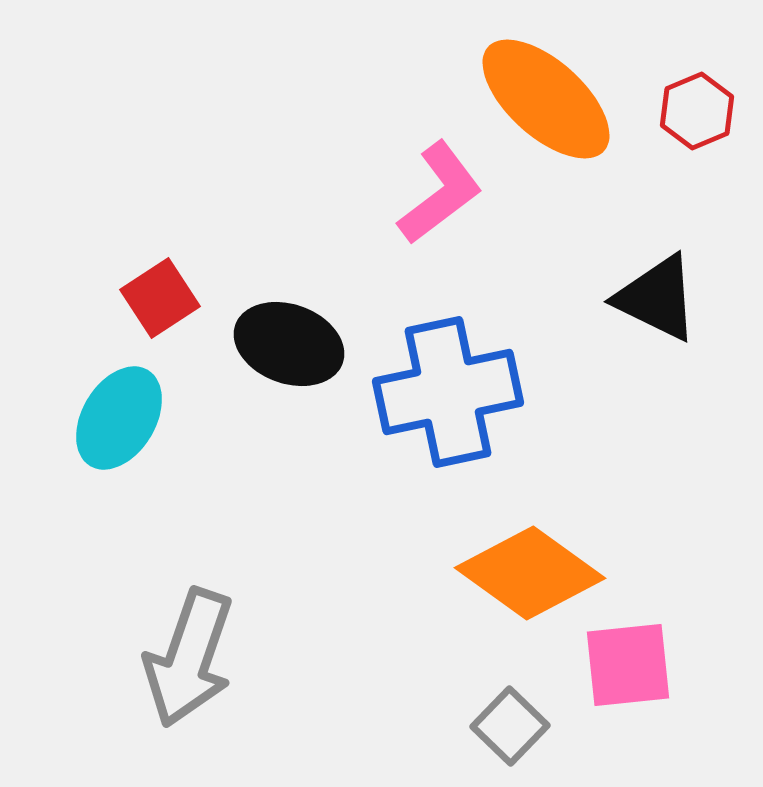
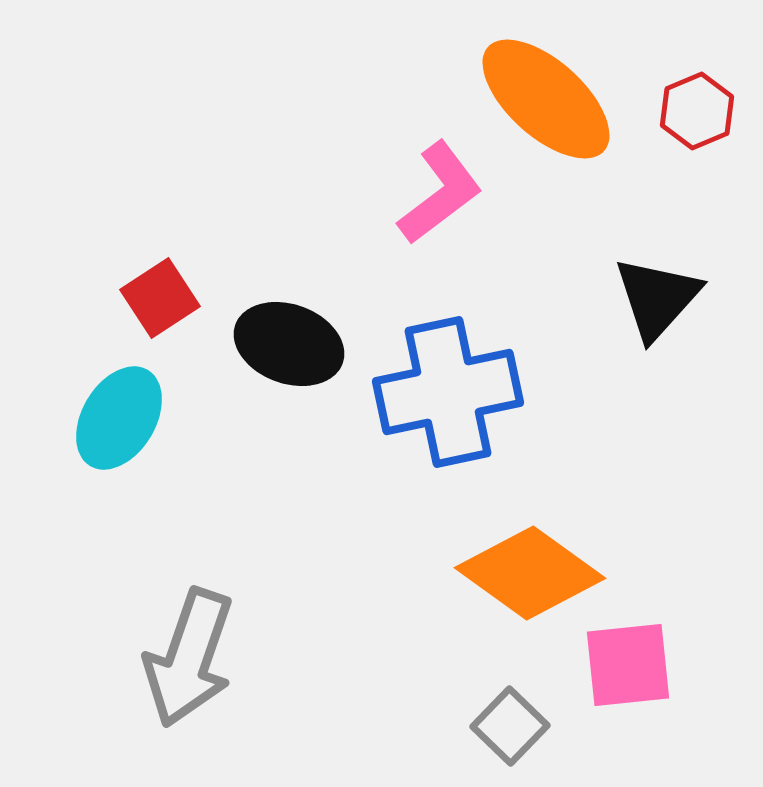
black triangle: rotated 46 degrees clockwise
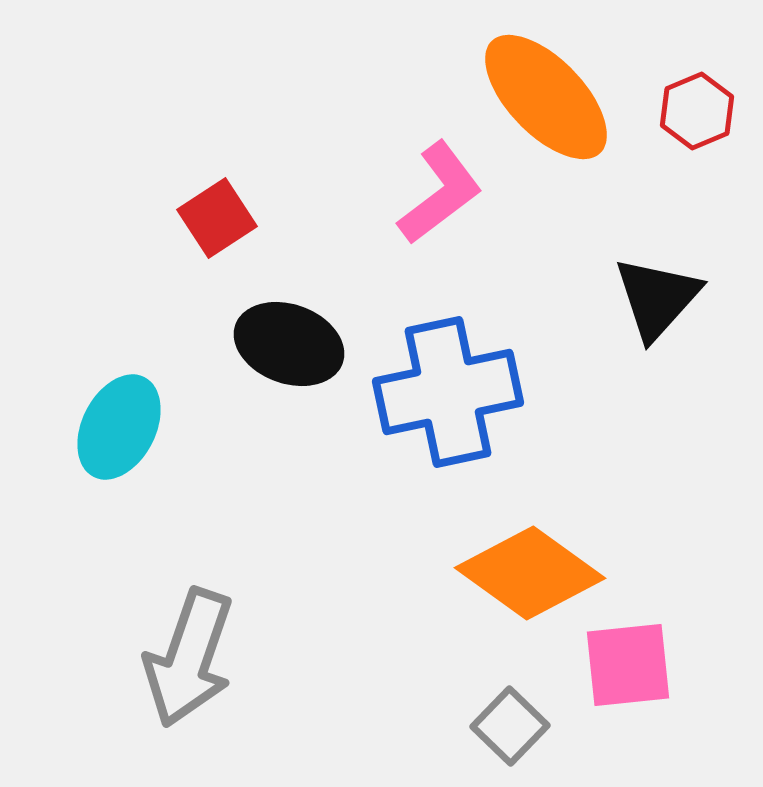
orange ellipse: moved 2 px up; rotated 4 degrees clockwise
red square: moved 57 px right, 80 px up
cyan ellipse: moved 9 px down; rotated 4 degrees counterclockwise
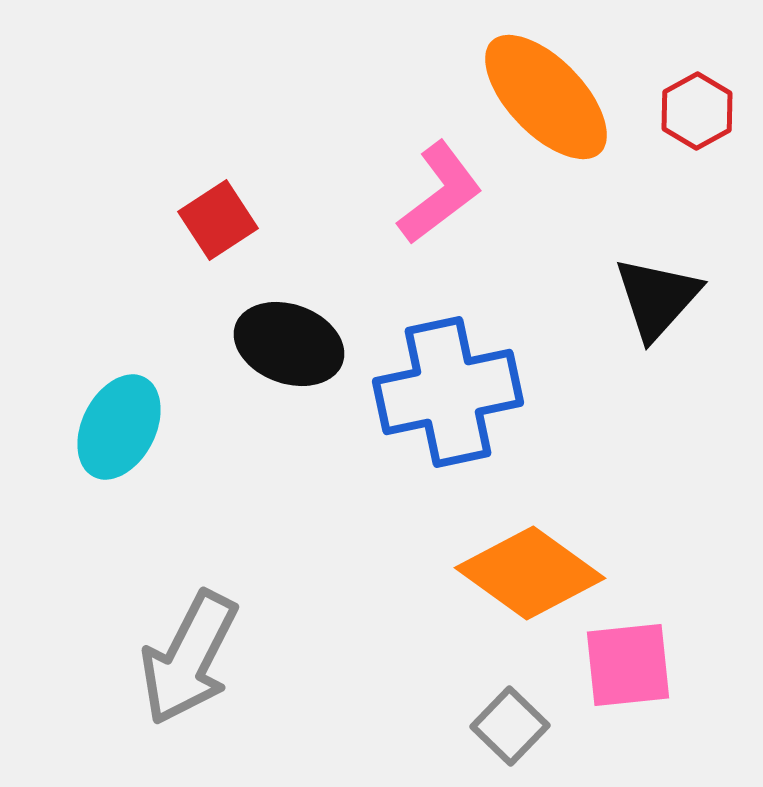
red hexagon: rotated 6 degrees counterclockwise
red square: moved 1 px right, 2 px down
gray arrow: rotated 8 degrees clockwise
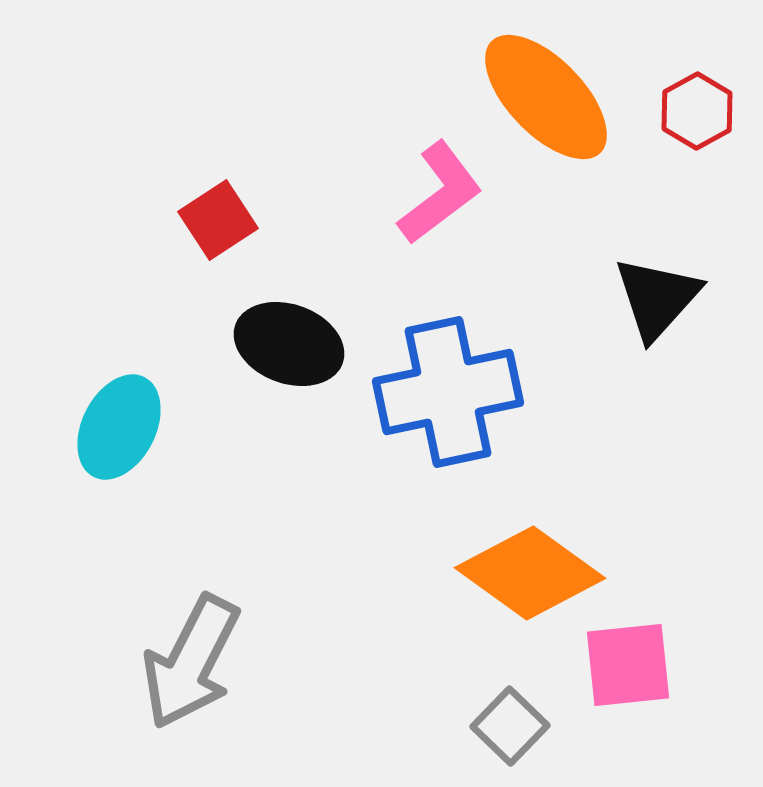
gray arrow: moved 2 px right, 4 px down
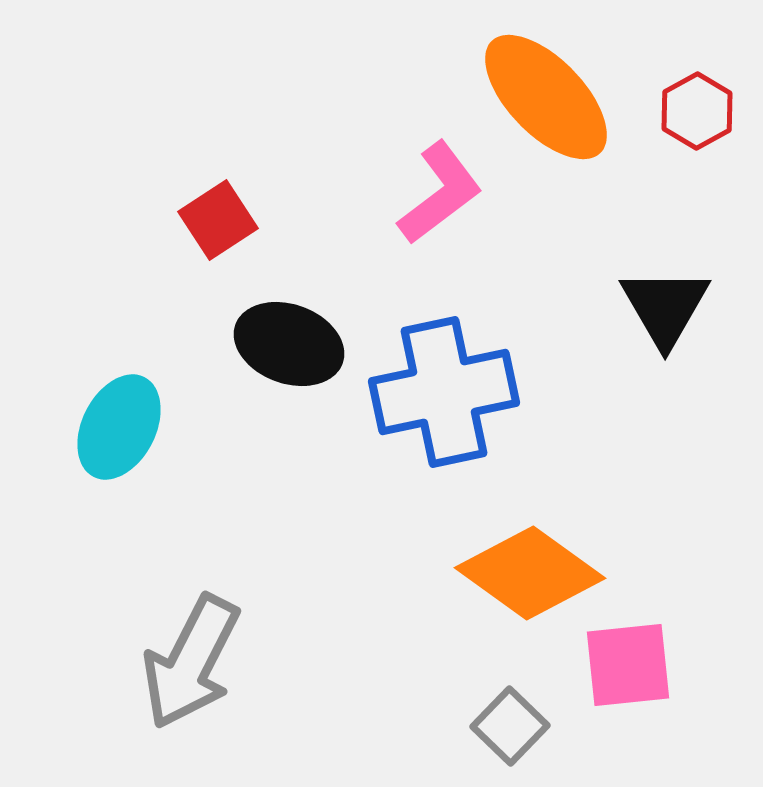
black triangle: moved 8 px right, 9 px down; rotated 12 degrees counterclockwise
blue cross: moved 4 px left
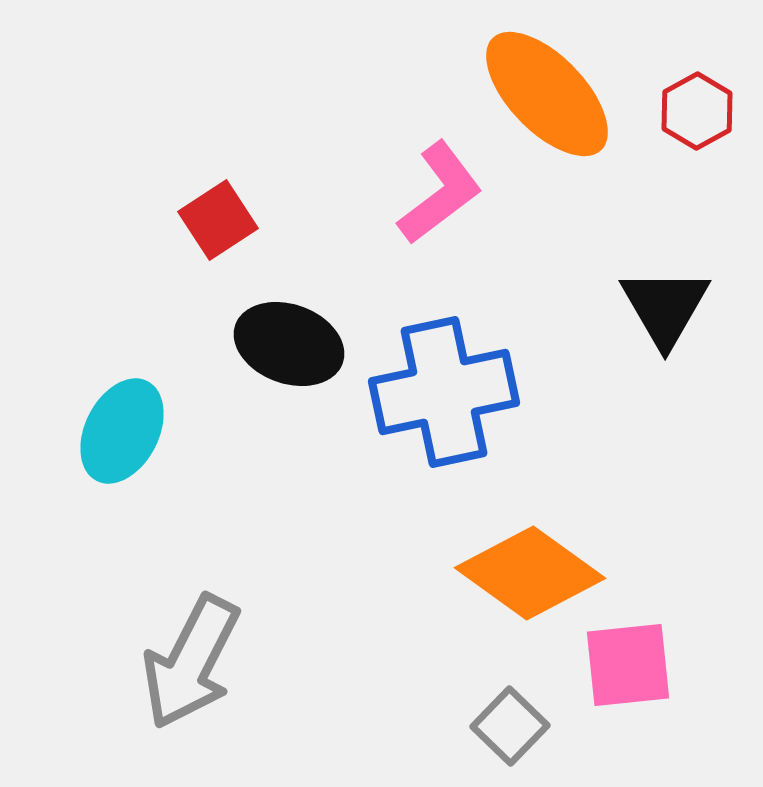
orange ellipse: moved 1 px right, 3 px up
cyan ellipse: moved 3 px right, 4 px down
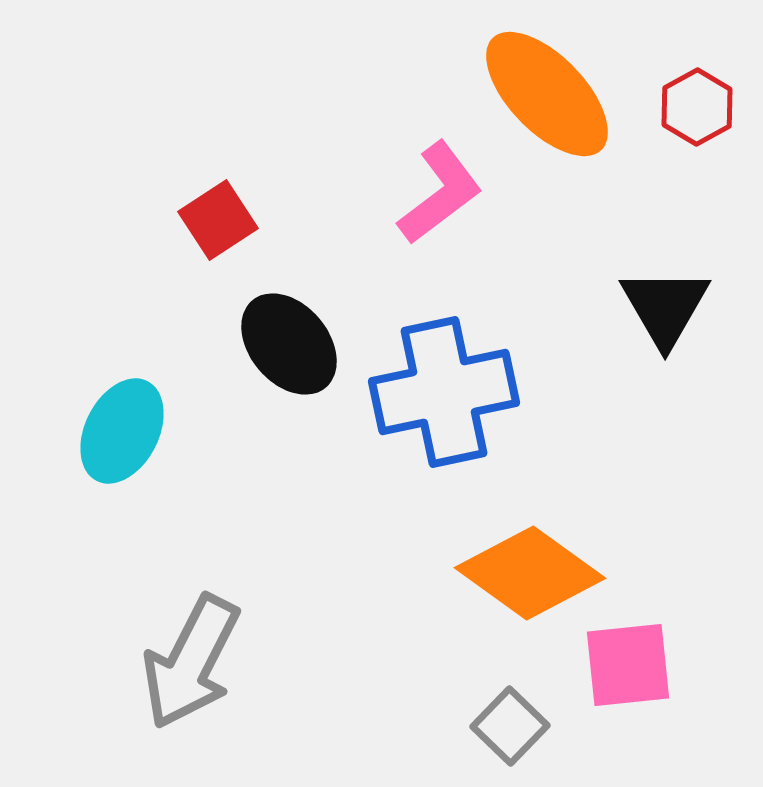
red hexagon: moved 4 px up
black ellipse: rotated 30 degrees clockwise
